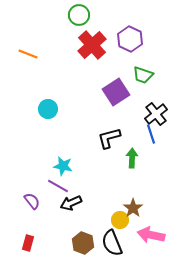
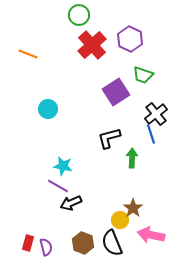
purple semicircle: moved 14 px right, 46 px down; rotated 24 degrees clockwise
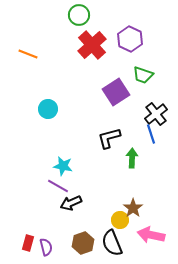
brown hexagon: rotated 20 degrees clockwise
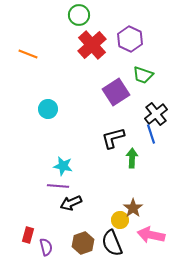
black L-shape: moved 4 px right
purple line: rotated 25 degrees counterclockwise
red rectangle: moved 8 px up
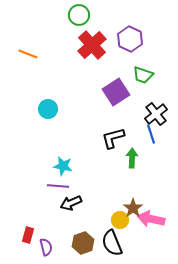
pink arrow: moved 16 px up
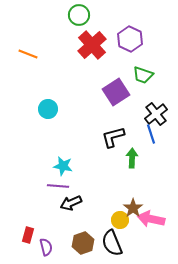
black L-shape: moved 1 px up
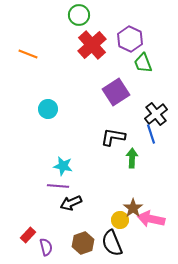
green trapezoid: moved 12 px up; rotated 50 degrees clockwise
black L-shape: rotated 25 degrees clockwise
red rectangle: rotated 28 degrees clockwise
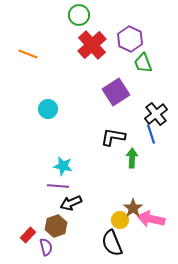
brown hexagon: moved 27 px left, 17 px up
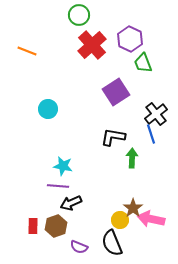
orange line: moved 1 px left, 3 px up
red rectangle: moved 5 px right, 9 px up; rotated 42 degrees counterclockwise
purple semicircle: moved 33 px right; rotated 126 degrees clockwise
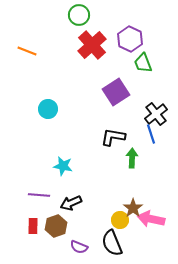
purple line: moved 19 px left, 9 px down
